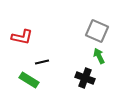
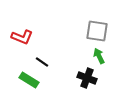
gray square: rotated 15 degrees counterclockwise
red L-shape: rotated 10 degrees clockwise
black line: rotated 48 degrees clockwise
black cross: moved 2 px right
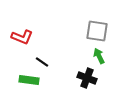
green rectangle: rotated 24 degrees counterclockwise
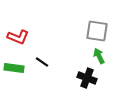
red L-shape: moved 4 px left
green rectangle: moved 15 px left, 12 px up
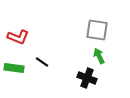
gray square: moved 1 px up
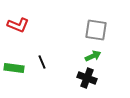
gray square: moved 1 px left
red L-shape: moved 12 px up
green arrow: moved 6 px left; rotated 91 degrees clockwise
black line: rotated 32 degrees clockwise
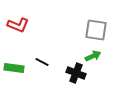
black line: rotated 40 degrees counterclockwise
black cross: moved 11 px left, 5 px up
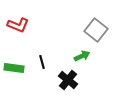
gray square: rotated 30 degrees clockwise
green arrow: moved 11 px left
black line: rotated 48 degrees clockwise
black cross: moved 8 px left, 7 px down; rotated 18 degrees clockwise
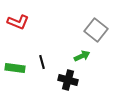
red L-shape: moved 3 px up
green rectangle: moved 1 px right
black cross: rotated 24 degrees counterclockwise
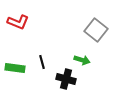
green arrow: moved 4 px down; rotated 42 degrees clockwise
black cross: moved 2 px left, 1 px up
